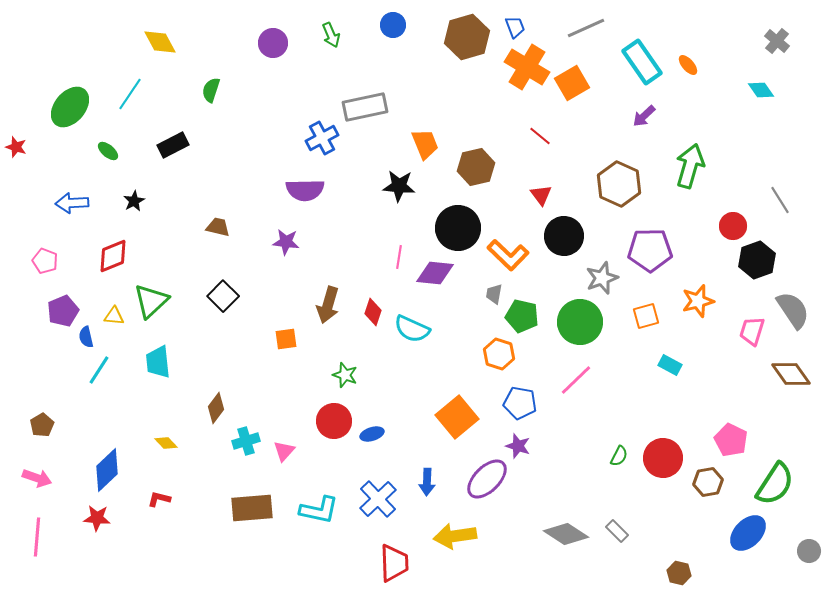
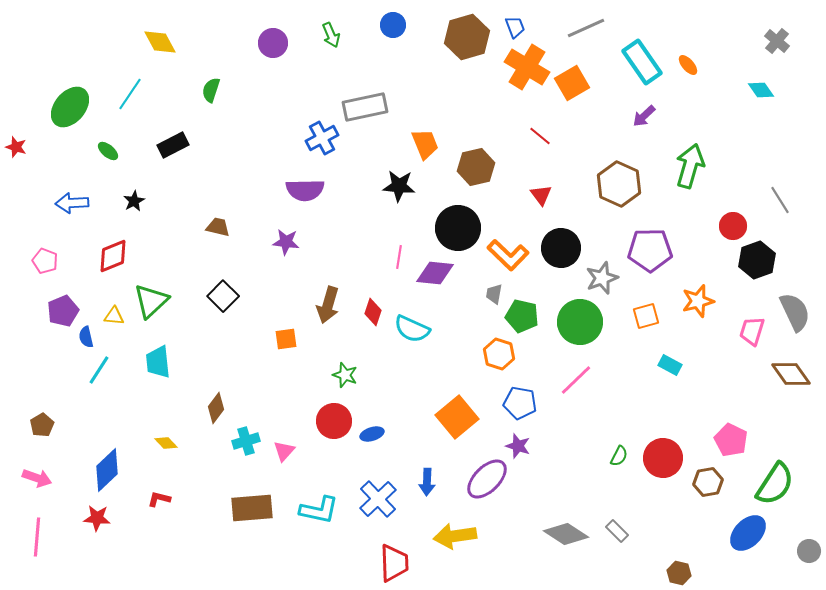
black circle at (564, 236): moved 3 px left, 12 px down
gray semicircle at (793, 310): moved 2 px right, 2 px down; rotated 9 degrees clockwise
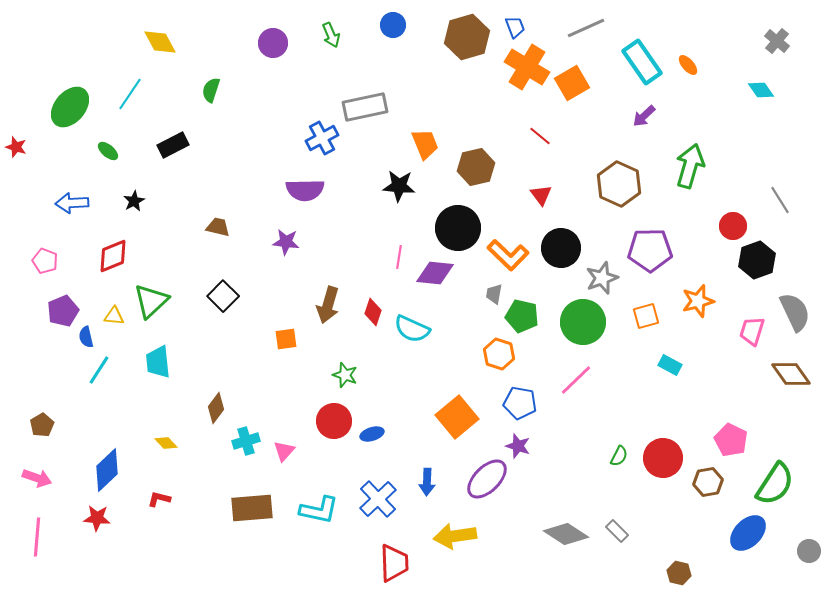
green circle at (580, 322): moved 3 px right
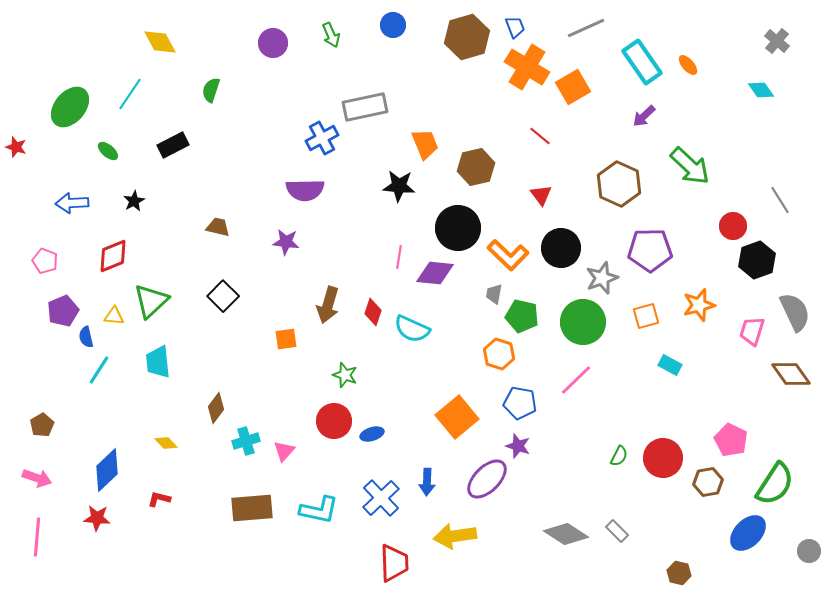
orange square at (572, 83): moved 1 px right, 4 px down
green arrow at (690, 166): rotated 117 degrees clockwise
orange star at (698, 301): moved 1 px right, 4 px down
blue cross at (378, 499): moved 3 px right, 1 px up
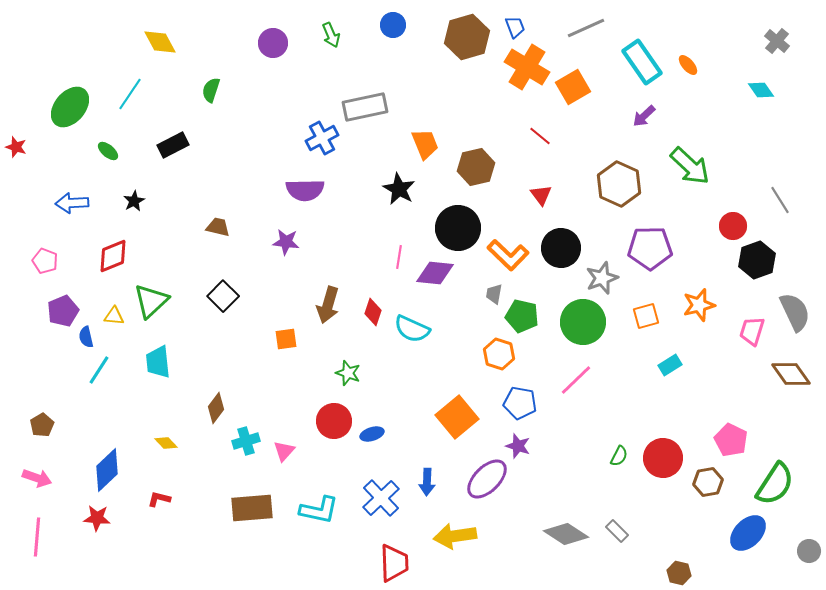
black star at (399, 186): moved 3 px down; rotated 24 degrees clockwise
purple pentagon at (650, 250): moved 2 px up
cyan rectangle at (670, 365): rotated 60 degrees counterclockwise
green star at (345, 375): moved 3 px right, 2 px up
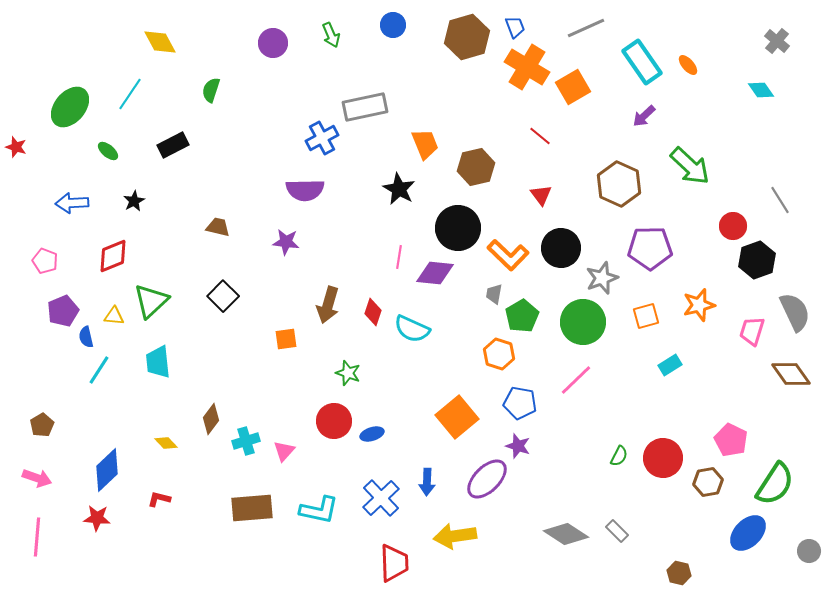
green pentagon at (522, 316): rotated 28 degrees clockwise
brown diamond at (216, 408): moved 5 px left, 11 px down
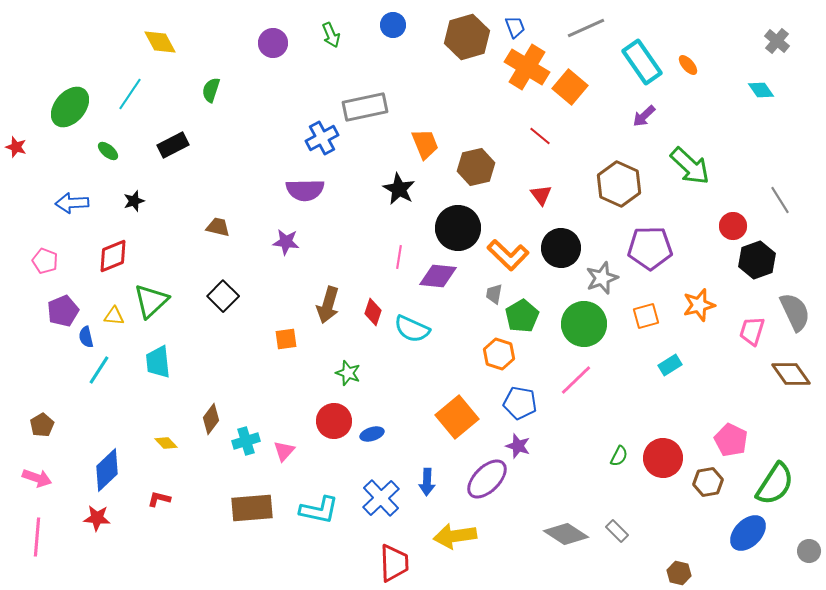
orange square at (573, 87): moved 3 px left; rotated 20 degrees counterclockwise
black star at (134, 201): rotated 10 degrees clockwise
purple diamond at (435, 273): moved 3 px right, 3 px down
green circle at (583, 322): moved 1 px right, 2 px down
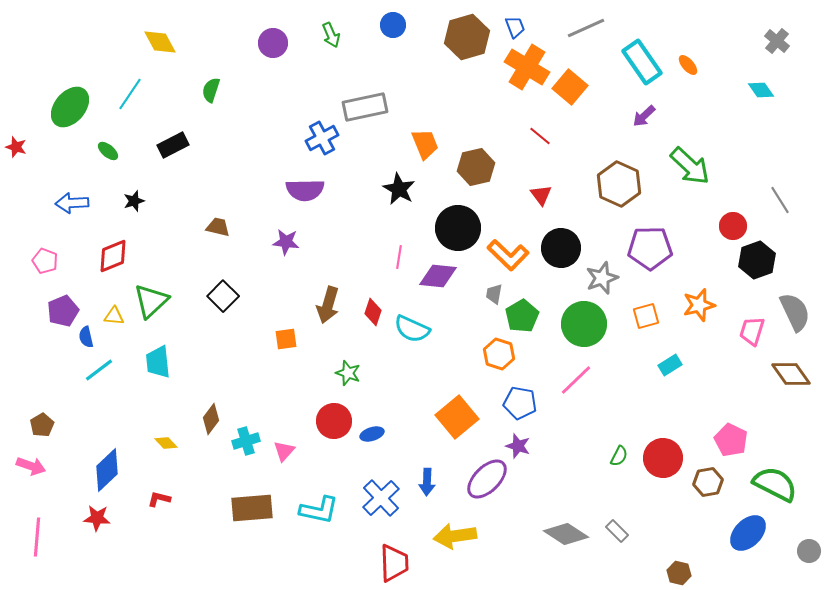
cyan line at (99, 370): rotated 20 degrees clockwise
pink arrow at (37, 478): moved 6 px left, 12 px up
green semicircle at (775, 484): rotated 96 degrees counterclockwise
